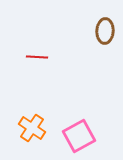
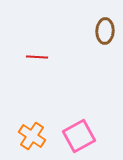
orange cross: moved 8 px down
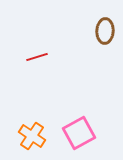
red line: rotated 20 degrees counterclockwise
pink square: moved 3 px up
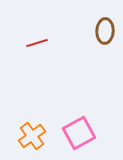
red line: moved 14 px up
orange cross: rotated 20 degrees clockwise
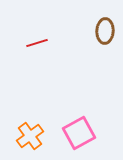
orange cross: moved 2 px left
